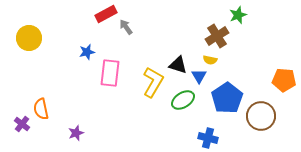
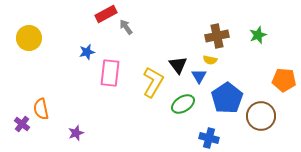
green star: moved 20 px right, 20 px down
brown cross: rotated 20 degrees clockwise
black triangle: rotated 36 degrees clockwise
green ellipse: moved 4 px down
blue cross: moved 1 px right
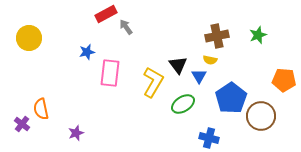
blue pentagon: moved 4 px right
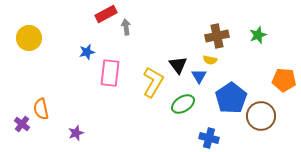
gray arrow: rotated 28 degrees clockwise
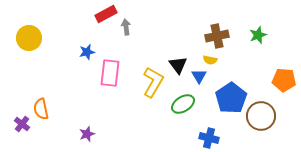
purple star: moved 11 px right, 1 px down
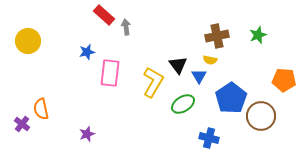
red rectangle: moved 2 px left, 1 px down; rotated 70 degrees clockwise
yellow circle: moved 1 px left, 3 px down
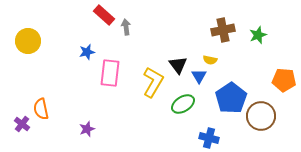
brown cross: moved 6 px right, 6 px up
purple star: moved 5 px up
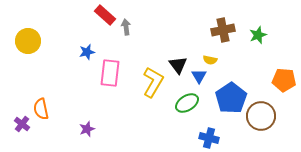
red rectangle: moved 1 px right
green ellipse: moved 4 px right, 1 px up
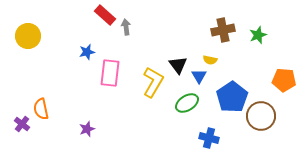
yellow circle: moved 5 px up
blue pentagon: moved 1 px right, 1 px up
